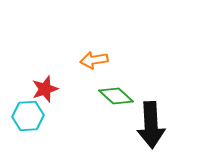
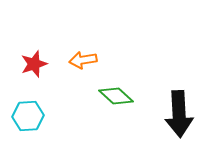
orange arrow: moved 11 px left
red star: moved 11 px left, 25 px up
black arrow: moved 28 px right, 11 px up
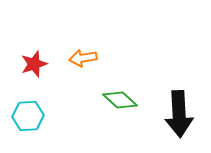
orange arrow: moved 2 px up
green diamond: moved 4 px right, 4 px down
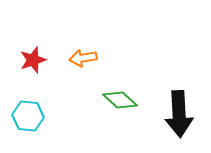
red star: moved 1 px left, 4 px up
cyan hexagon: rotated 8 degrees clockwise
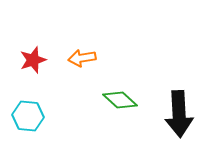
orange arrow: moved 1 px left
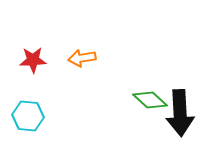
red star: rotated 16 degrees clockwise
green diamond: moved 30 px right
black arrow: moved 1 px right, 1 px up
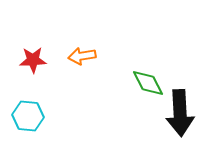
orange arrow: moved 2 px up
green diamond: moved 2 px left, 17 px up; rotated 20 degrees clockwise
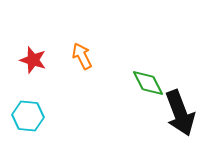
orange arrow: rotated 72 degrees clockwise
red star: rotated 20 degrees clockwise
black arrow: rotated 18 degrees counterclockwise
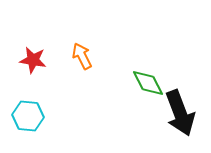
red star: rotated 8 degrees counterclockwise
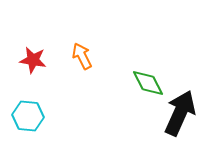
black arrow: rotated 135 degrees counterclockwise
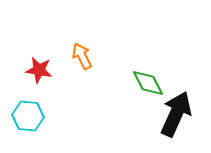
red star: moved 6 px right, 10 px down
black arrow: moved 4 px left, 1 px down
